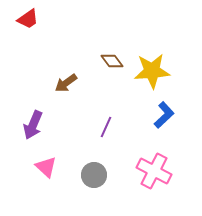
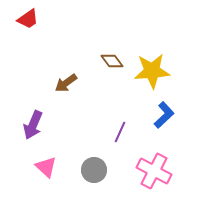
purple line: moved 14 px right, 5 px down
gray circle: moved 5 px up
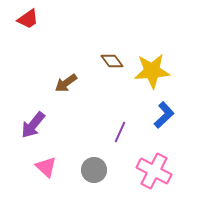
purple arrow: rotated 16 degrees clockwise
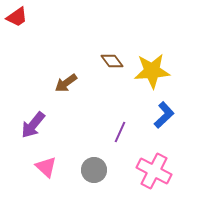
red trapezoid: moved 11 px left, 2 px up
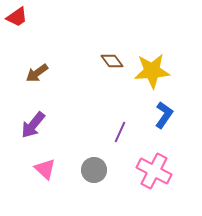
brown arrow: moved 29 px left, 10 px up
blue L-shape: rotated 12 degrees counterclockwise
pink triangle: moved 1 px left, 2 px down
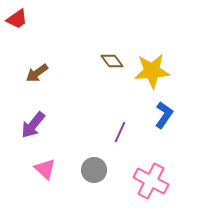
red trapezoid: moved 2 px down
pink cross: moved 3 px left, 10 px down
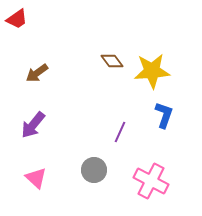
blue L-shape: rotated 16 degrees counterclockwise
pink triangle: moved 9 px left, 9 px down
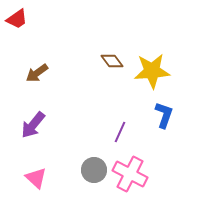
pink cross: moved 21 px left, 7 px up
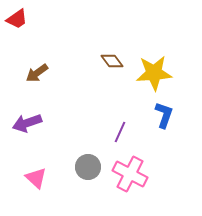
yellow star: moved 2 px right, 2 px down
purple arrow: moved 6 px left, 2 px up; rotated 32 degrees clockwise
gray circle: moved 6 px left, 3 px up
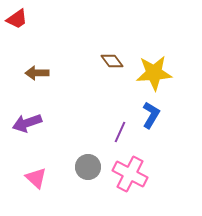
brown arrow: rotated 35 degrees clockwise
blue L-shape: moved 13 px left; rotated 12 degrees clockwise
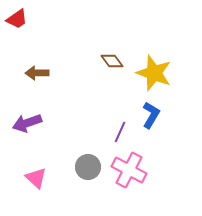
yellow star: rotated 24 degrees clockwise
pink cross: moved 1 px left, 4 px up
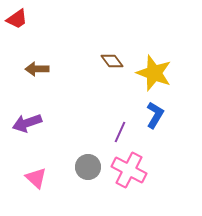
brown arrow: moved 4 px up
blue L-shape: moved 4 px right
